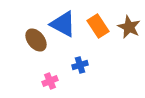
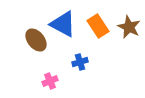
blue cross: moved 3 px up
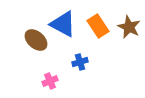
brown ellipse: rotated 10 degrees counterclockwise
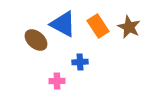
blue cross: rotated 14 degrees clockwise
pink cross: moved 7 px right; rotated 21 degrees clockwise
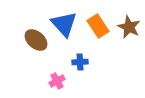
blue triangle: moved 1 px right; rotated 20 degrees clockwise
pink cross: rotated 28 degrees counterclockwise
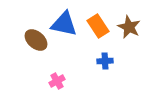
blue triangle: rotated 36 degrees counterclockwise
blue cross: moved 25 px right, 1 px up
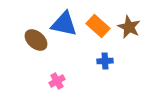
orange rectangle: rotated 15 degrees counterclockwise
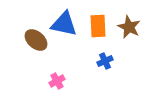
orange rectangle: rotated 45 degrees clockwise
blue cross: rotated 21 degrees counterclockwise
